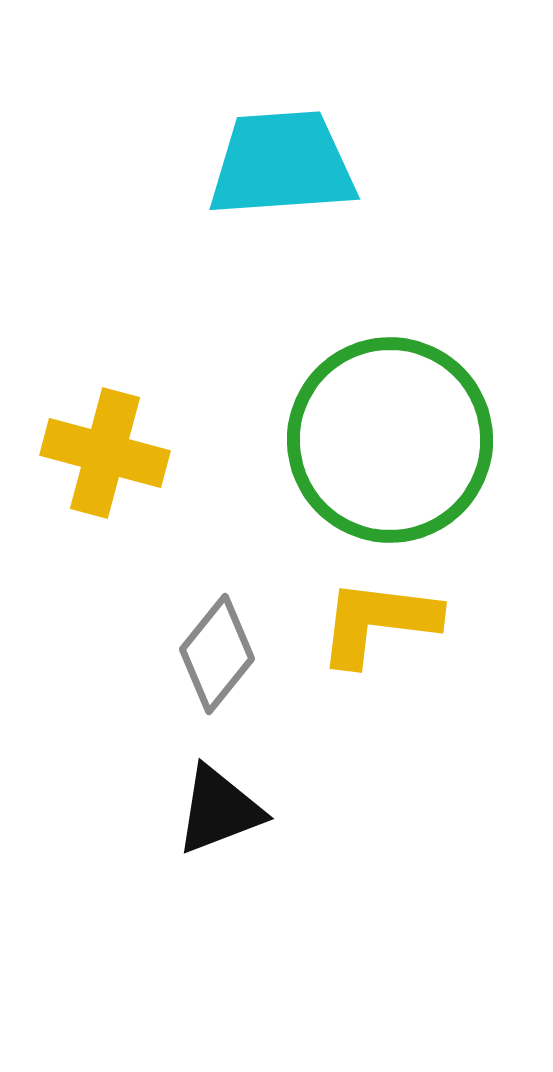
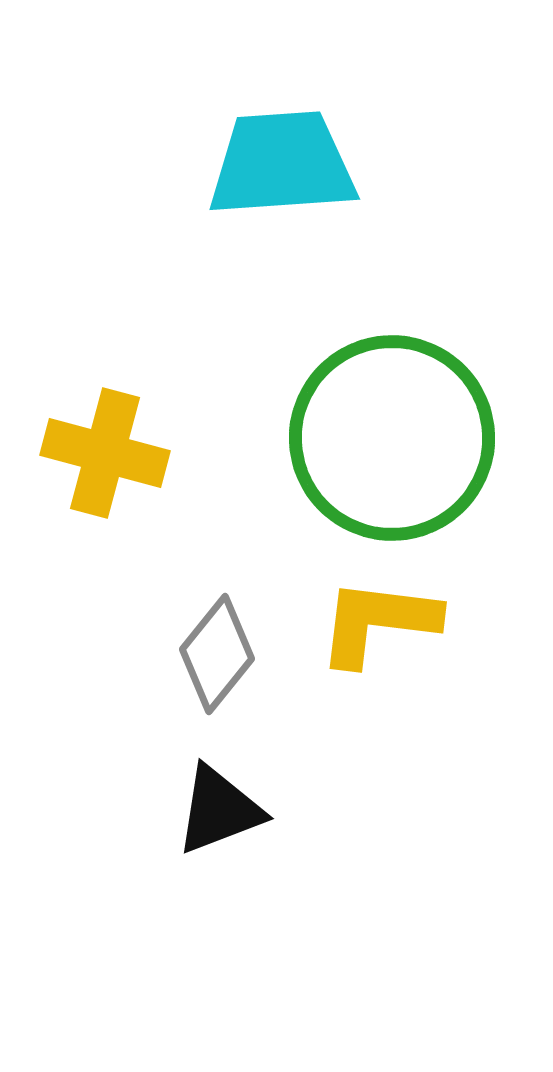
green circle: moved 2 px right, 2 px up
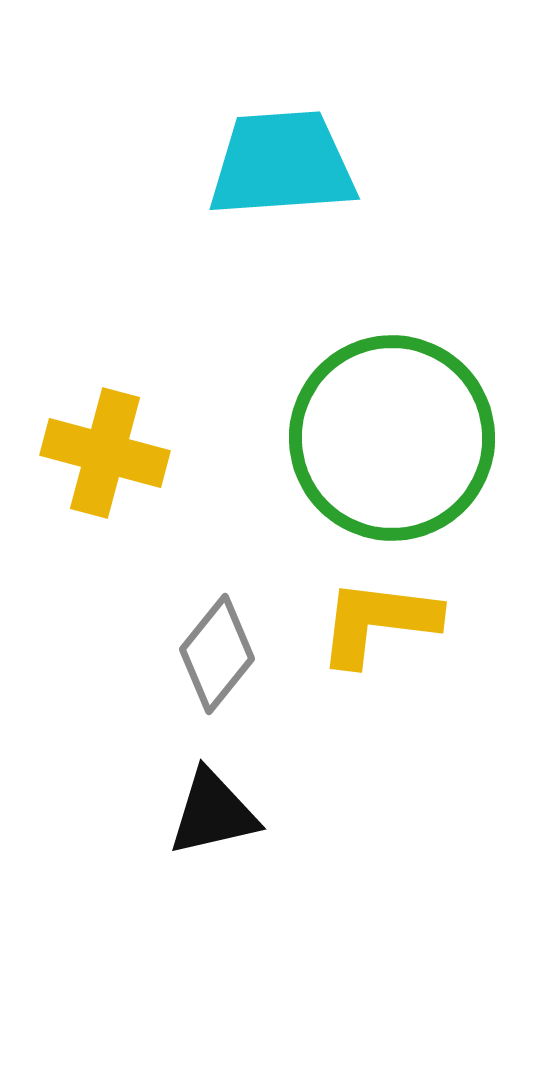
black triangle: moved 6 px left, 3 px down; rotated 8 degrees clockwise
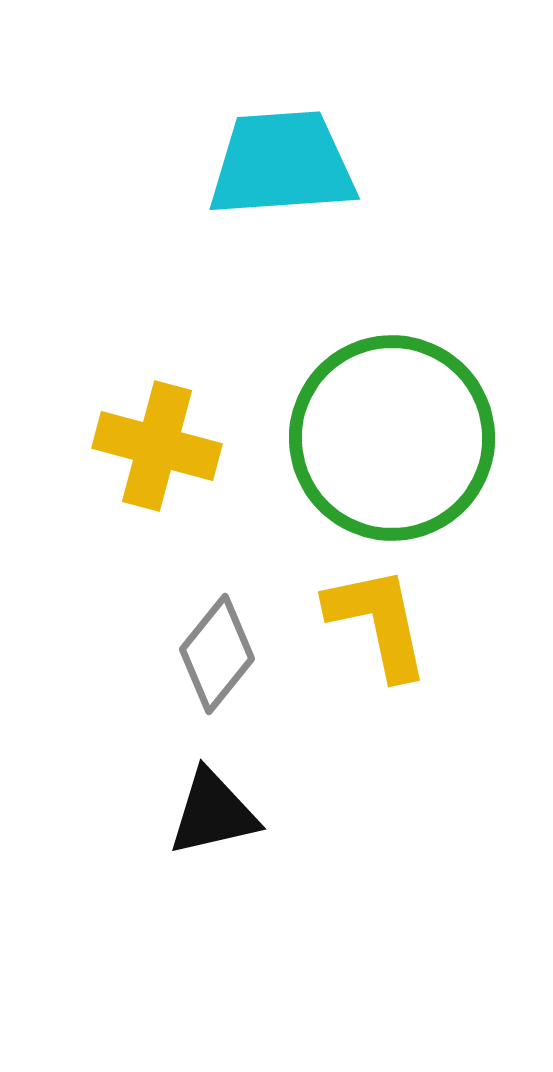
yellow cross: moved 52 px right, 7 px up
yellow L-shape: rotated 71 degrees clockwise
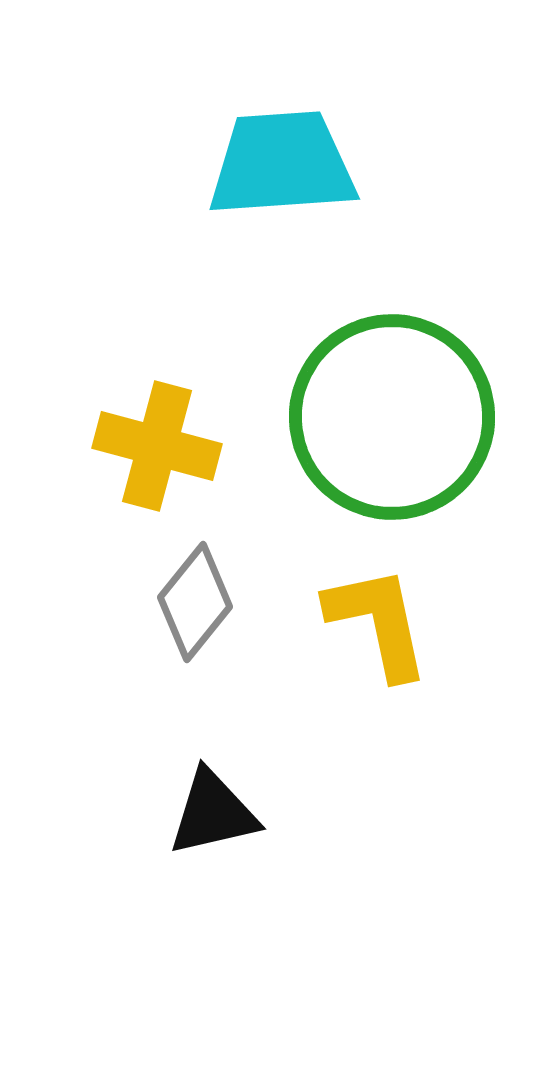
green circle: moved 21 px up
gray diamond: moved 22 px left, 52 px up
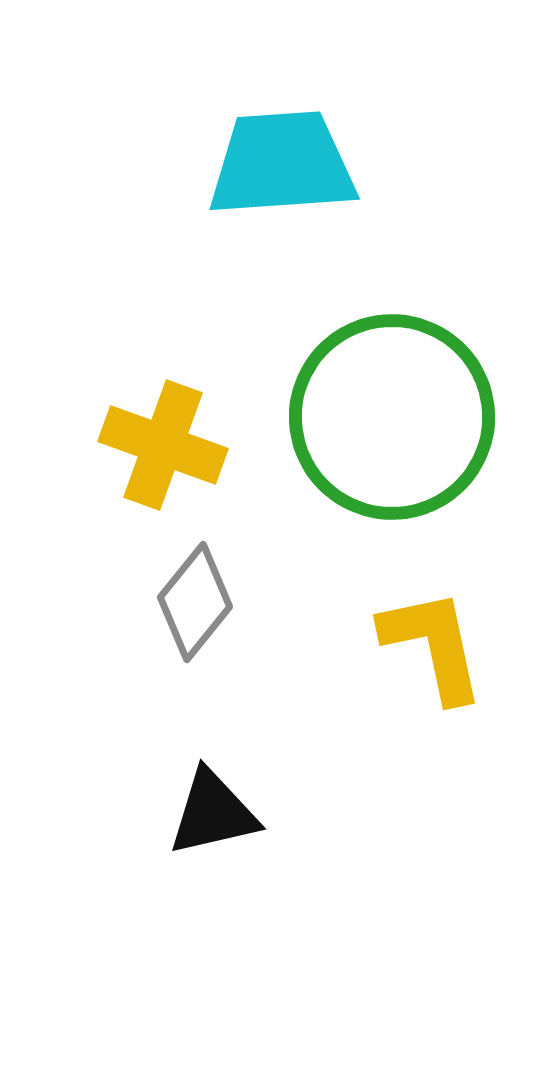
yellow cross: moved 6 px right, 1 px up; rotated 5 degrees clockwise
yellow L-shape: moved 55 px right, 23 px down
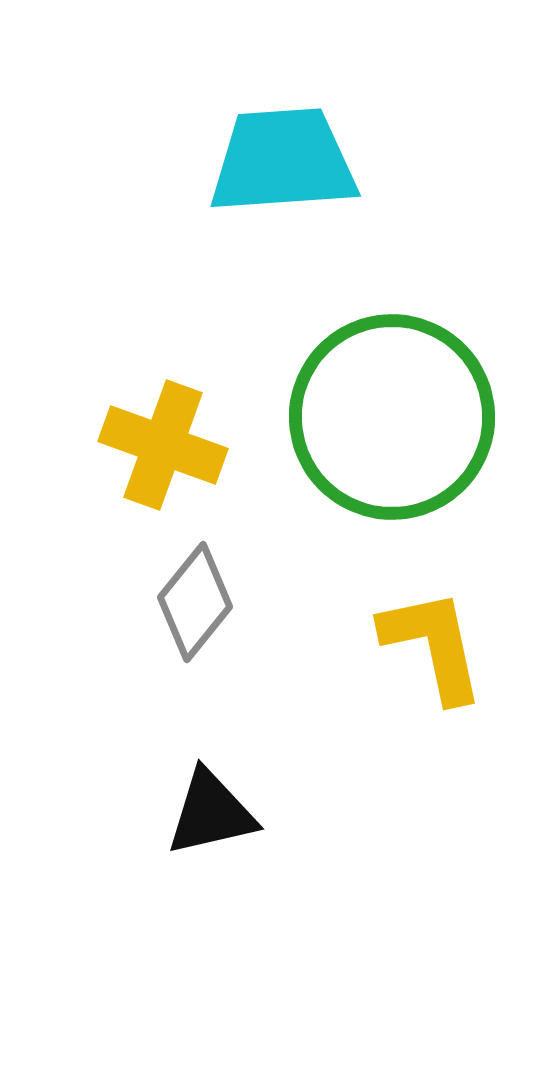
cyan trapezoid: moved 1 px right, 3 px up
black triangle: moved 2 px left
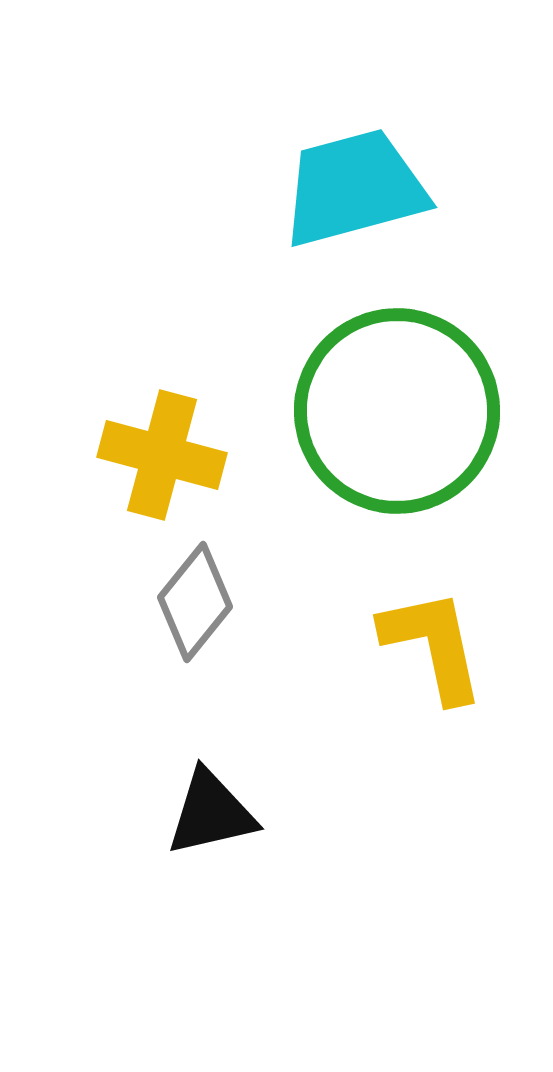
cyan trapezoid: moved 71 px right, 27 px down; rotated 11 degrees counterclockwise
green circle: moved 5 px right, 6 px up
yellow cross: moved 1 px left, 10 px down; rotated 5 degrees counterclockwise
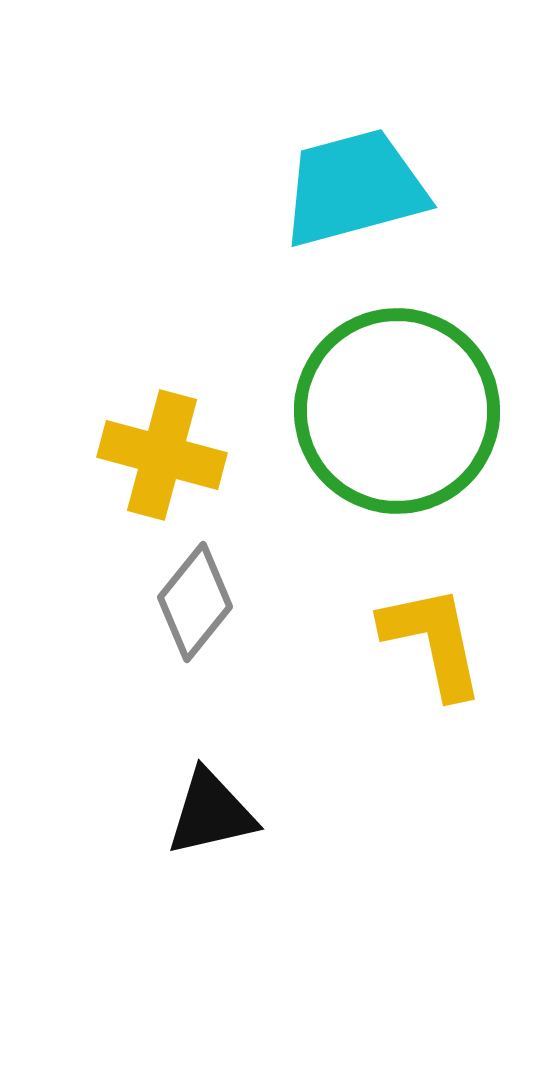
yellow L-shape: moved 4 px up
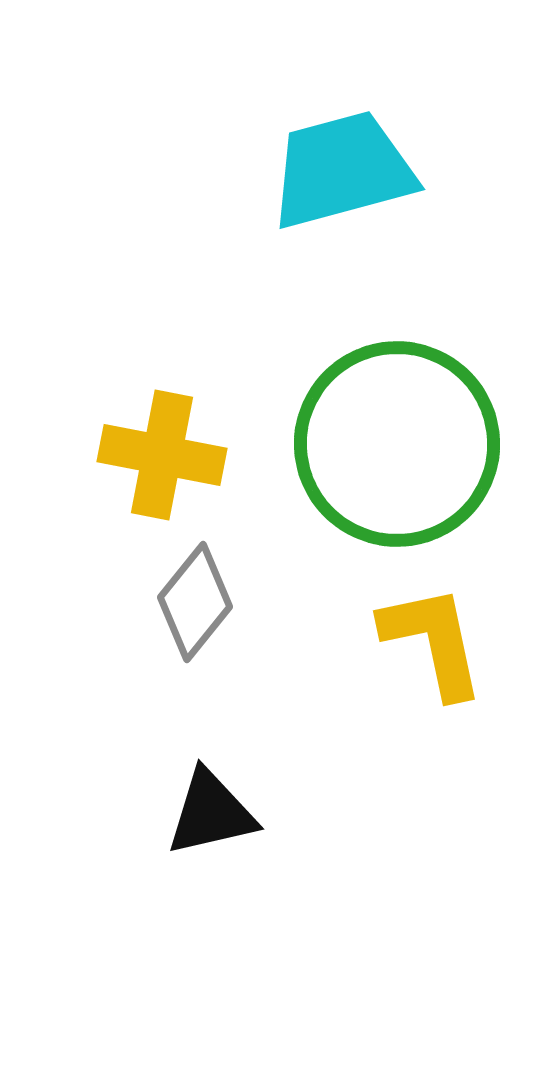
cyan trapezoid: moved 12 px left, 18 px up
green circle: moved 33 px down
yellow cross: rotated 4 degrees counterclockwise
